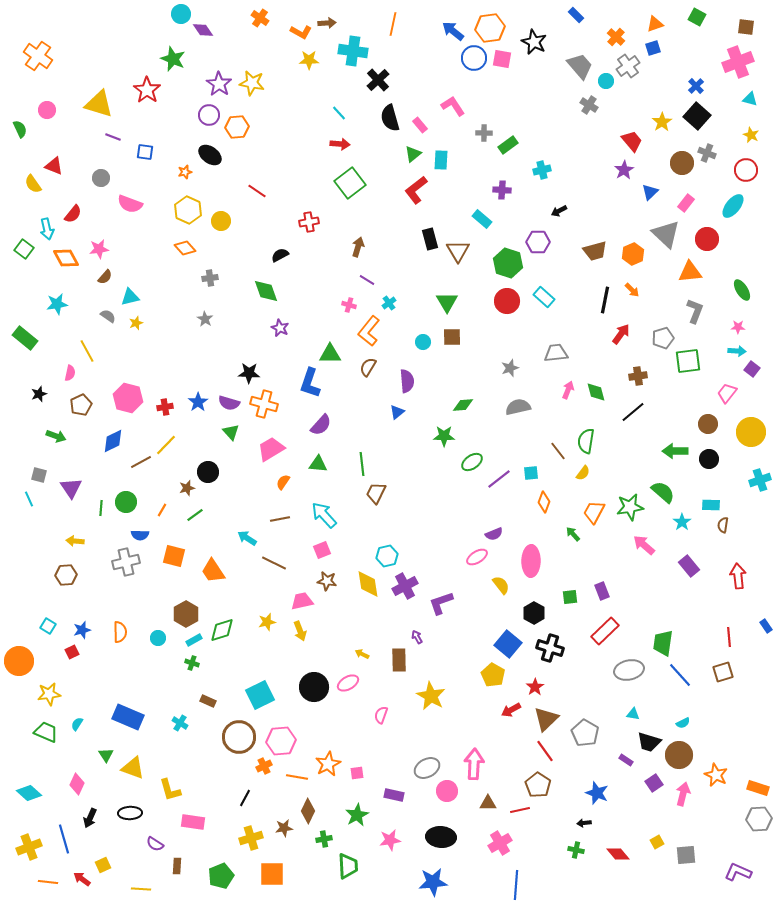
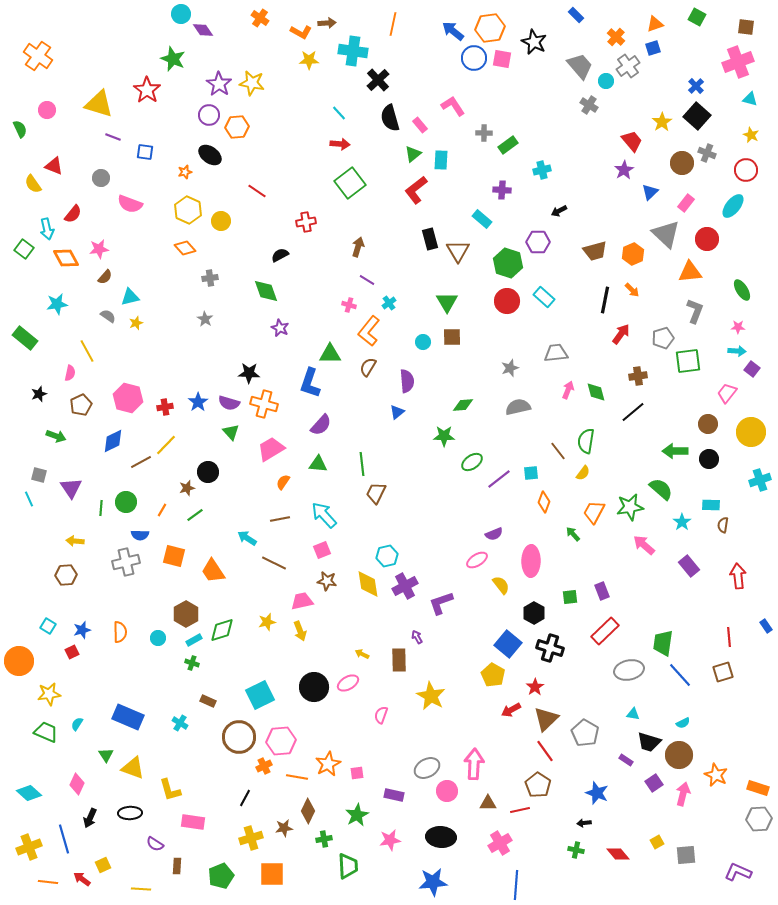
red cross at (309, 222): moved 3 px left
green semicircle at (663, 492): moved 2 px left, 3 px up
pink ellipse at (477, 557): moved 3 px down
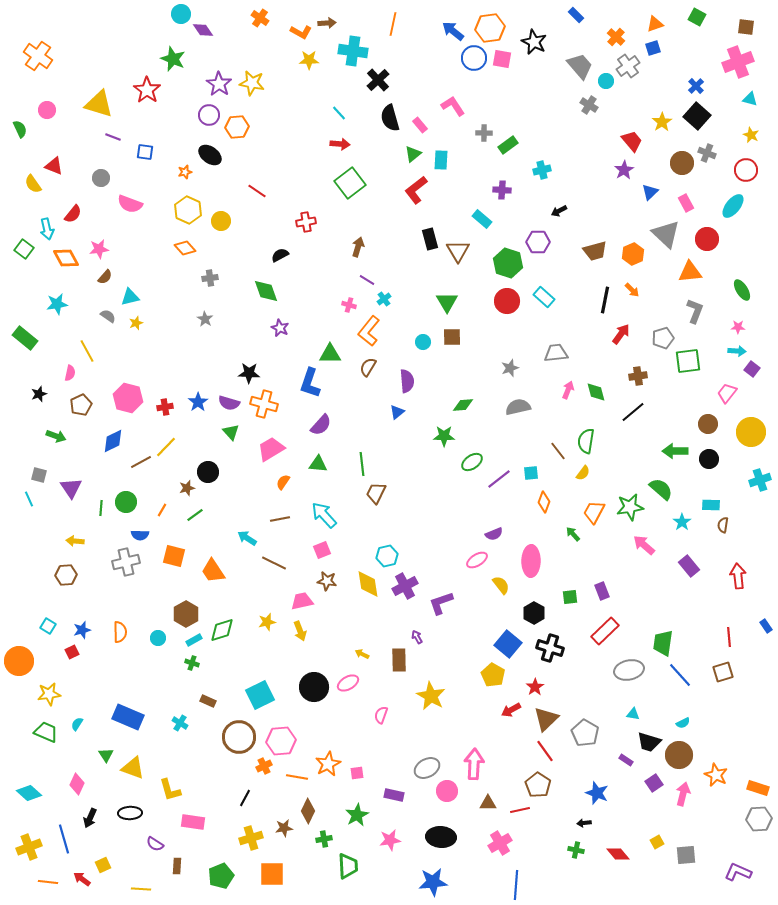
pink rectangle at (686, 203): rotated 66 degrees counterclockwise
cyan cross at (389, 303): moved 5 px left, 4 px up
yellow line at (166, 445): moved 2 px down
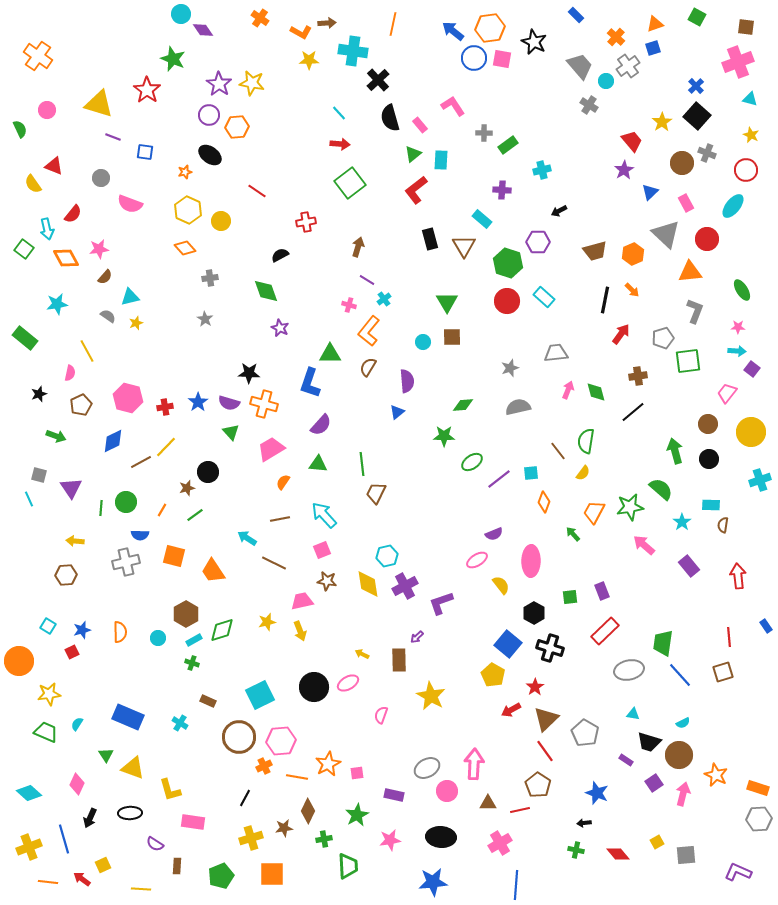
brown triangle at (458, 251): moved 6 px right, 5 px up
green arrow at (675, 451): rotated 75 degrees clockwise
purple arrow at (417, 637): rotated 104 degrees counterclockwise
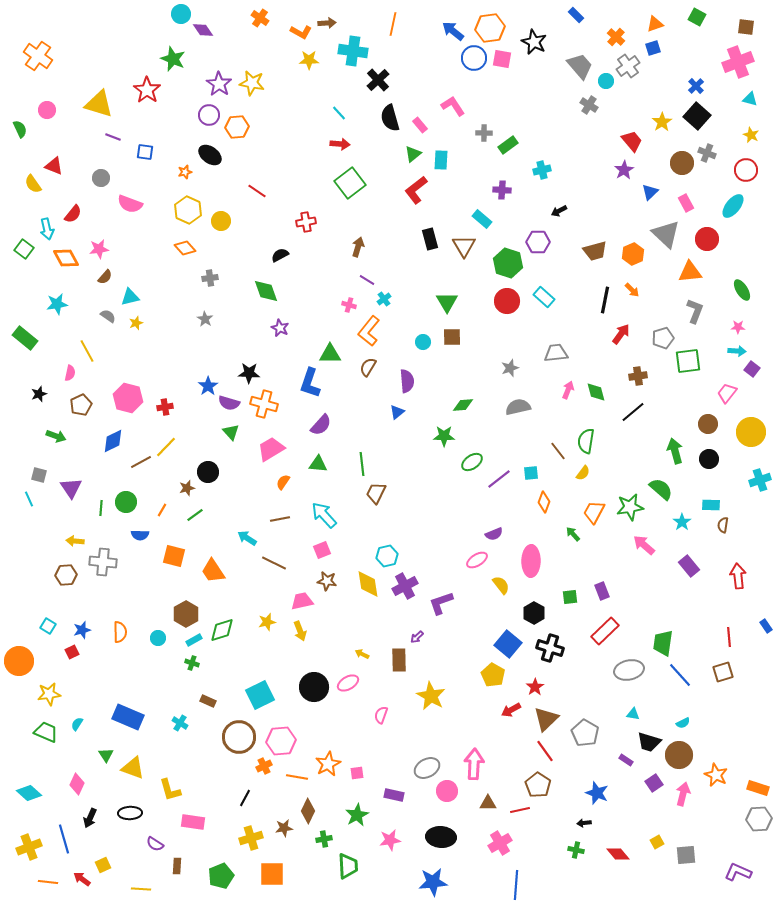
blue star at (198, 402): moved 10 px right, 16 px up
gray cross at (126, 562): moved 23 px left; rotated 20 degrees clockwise
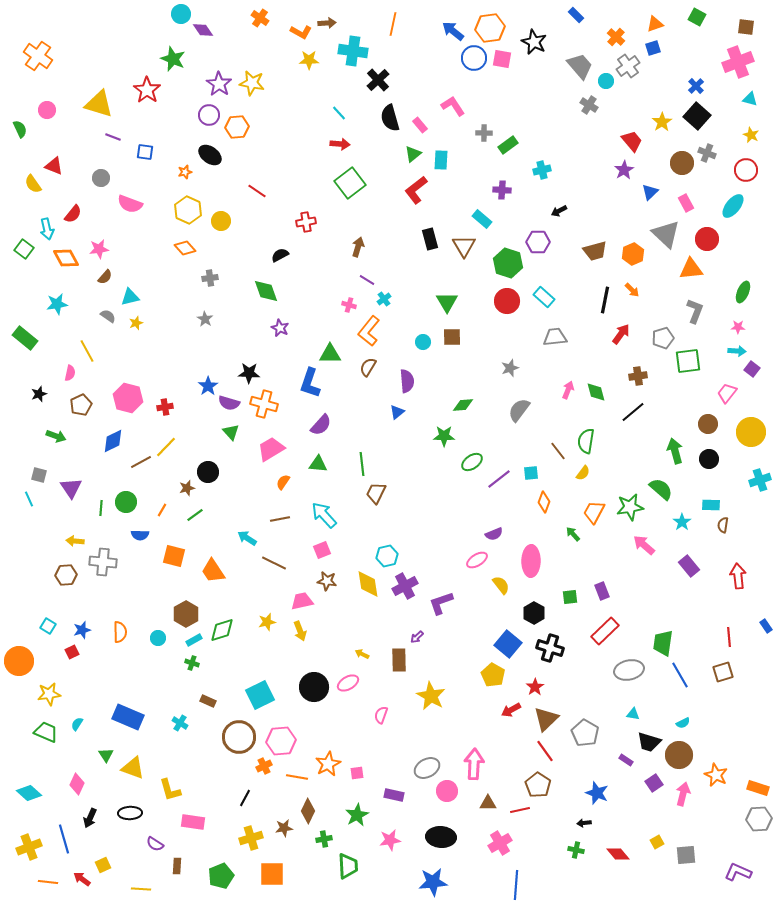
orange triangle at (690, 272): moved 1 px right, 3 px up
green ellipse at (742, 290): moved 1 px right, 2 px down; rotated 55 degrees clockwise
gray trapezoid at (556, 353): moved 1 px left, 16 px up
gray semicircle at (518, 407): moved 1 px right, 3 px down; rotated 40 degrees counterclockwise
blue line at (680, 675): rotated 12 degrees clockwise
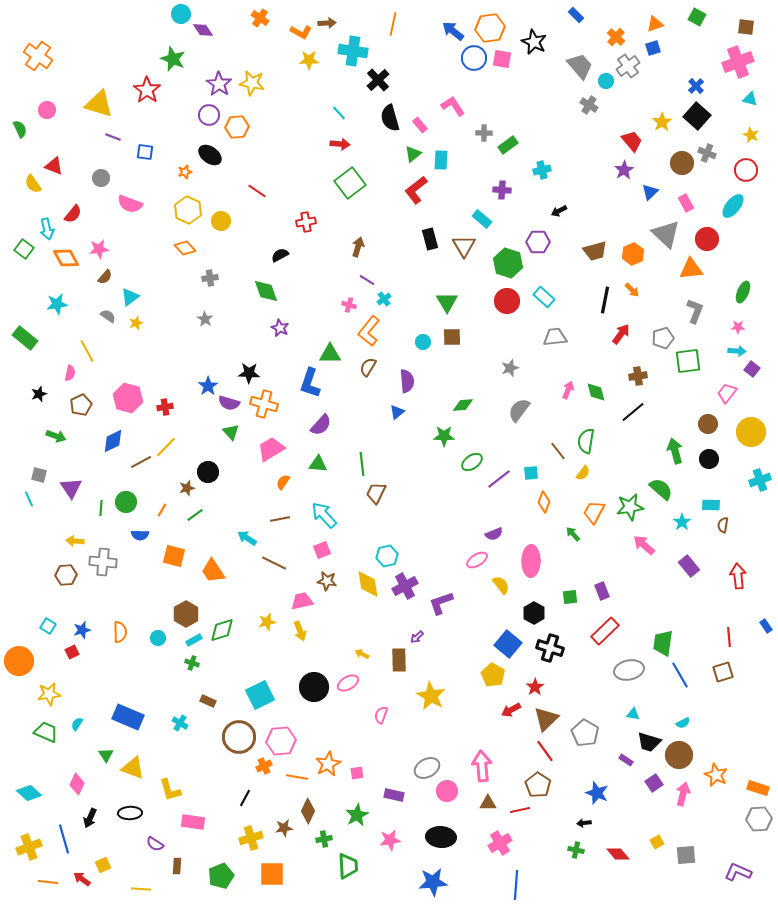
cyan triangle at (130, 297): rotated 24 degrees counterclockwise
pink arrow at (474, 764): moved 8 px right, 2 px down; rotated 8 degrees counterclockwise
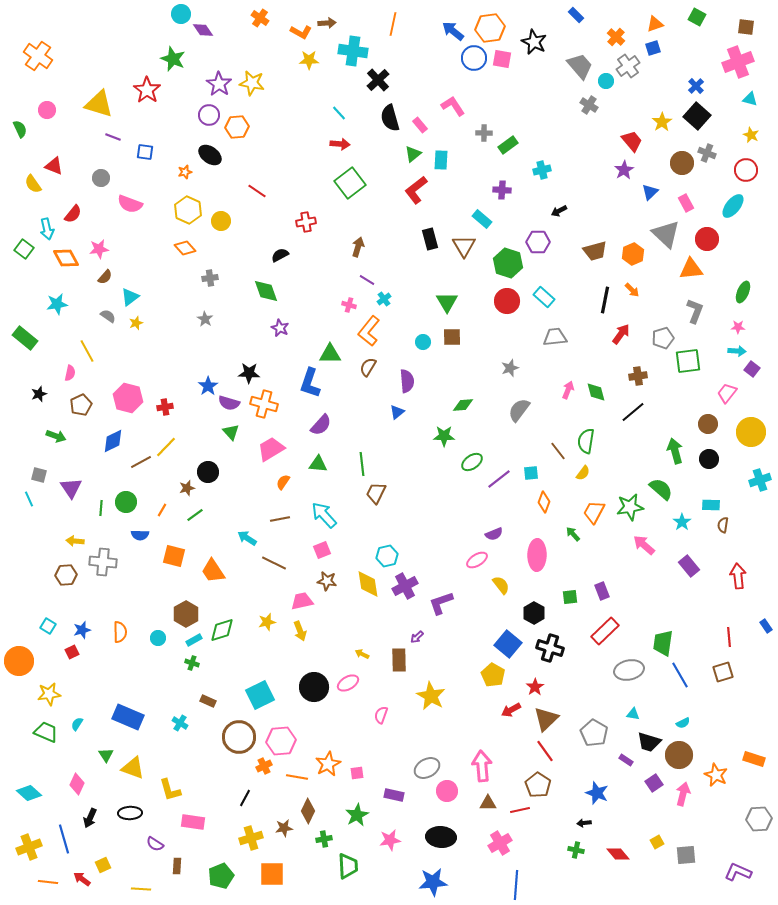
pink ellipse at (531, 561): moved 6 px right, 6 px up
gray pentagon at (585, 733): moved 9 px right
orange rectangle at (758, 788): moved 4 px left, 29 px up
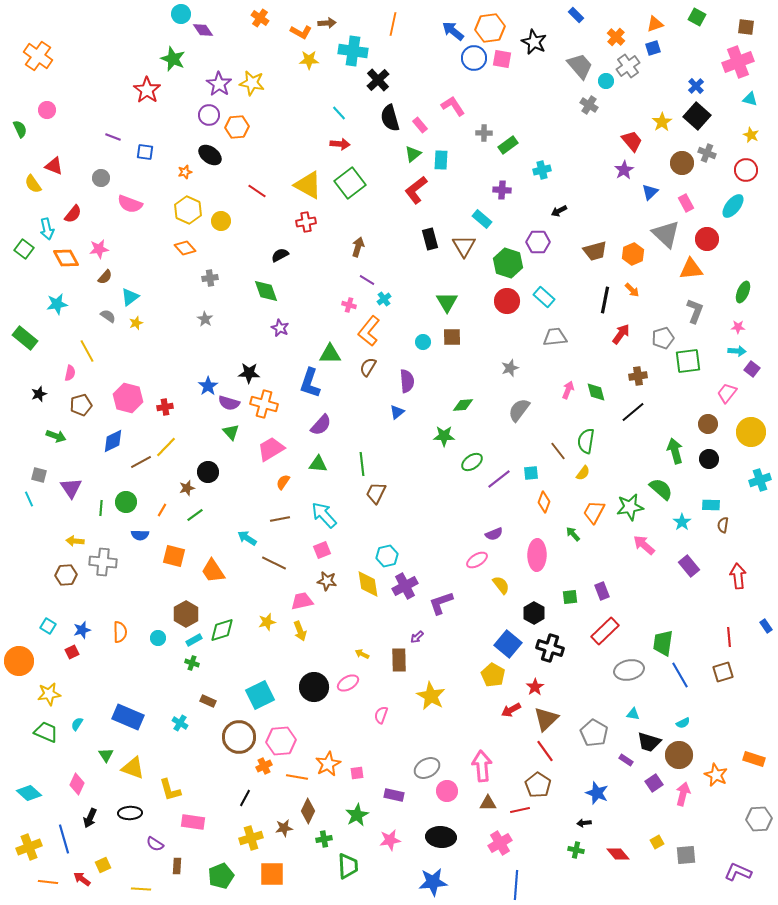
yellow triangle at (99, 104): moved 209 px right, 81 px down; rotated 12 degrees clockwise
brown pentagon at (81, 405): rotated 10 degrees clockwise
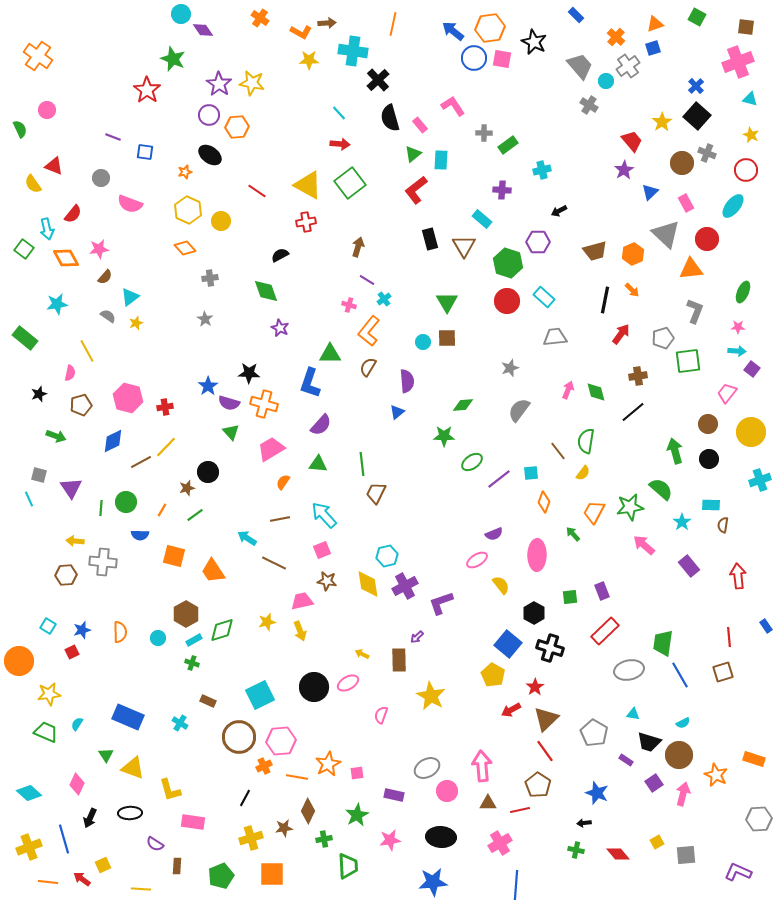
brown square at (452, 337): moved 5 px left, 1 px down
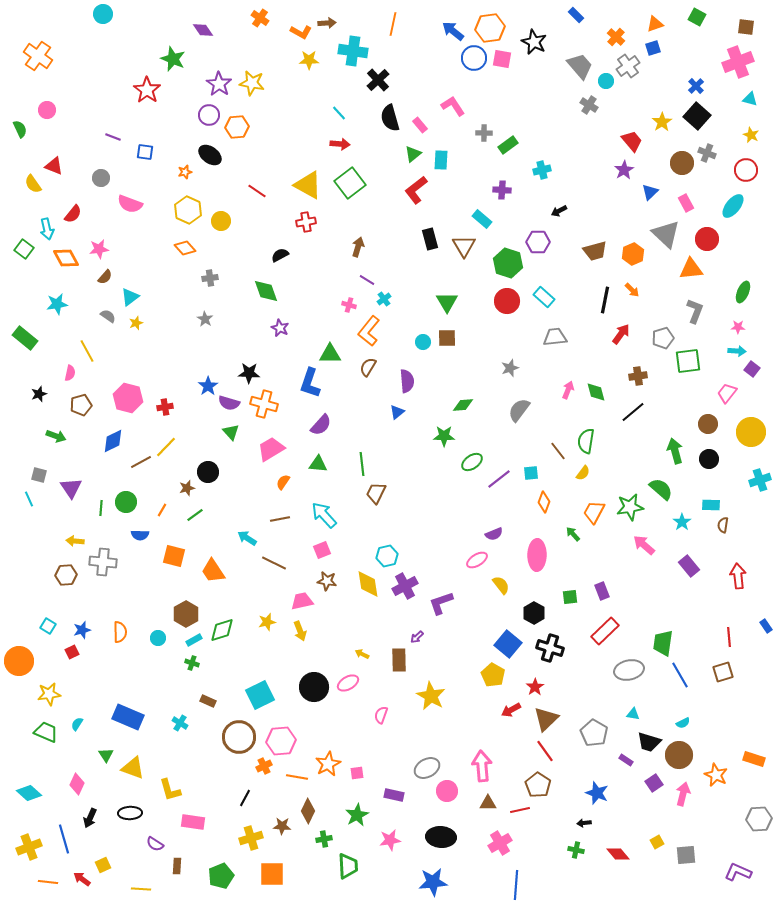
cyan circle at (181, 14): moved 78 px left
brown star at (284, 828): moved 2 px left, 2 px up; rotated 12 degrees clockwise
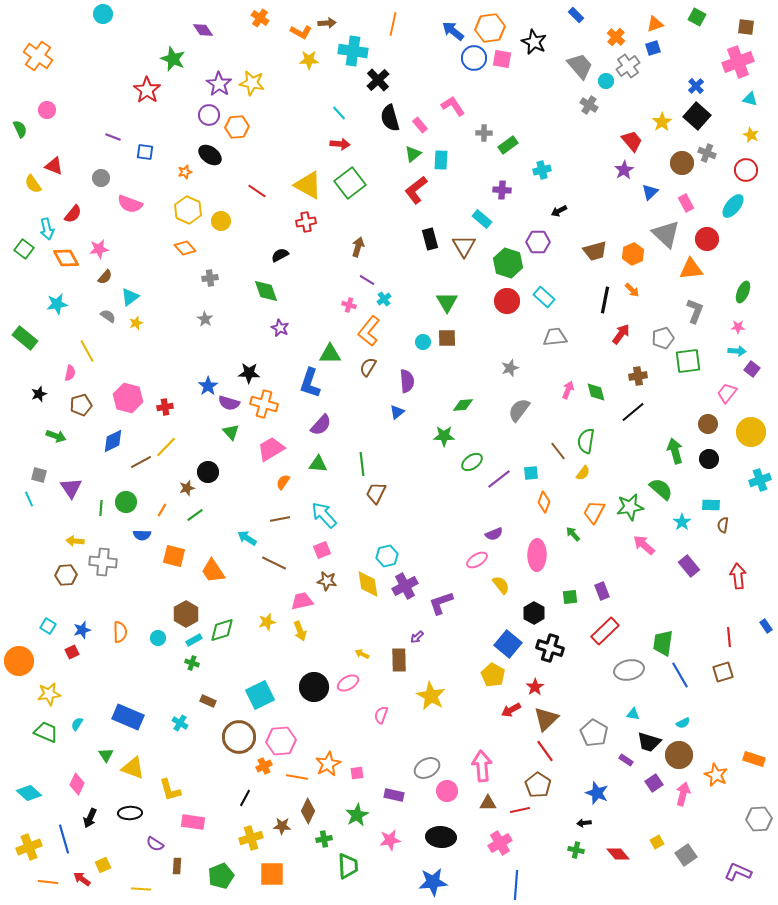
blue semicircle at (140, 535): moved 2 px right
gray square at (686, 855): rotated 30 degrees counterclockwise
